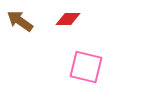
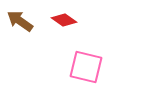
red diamond: moved 4 px left, 1 px down; rotated 35 degrees clockwise
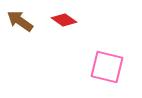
pink square: moved 21 px right
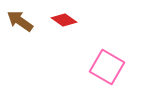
pink square: rotated 16 degrees clockwise
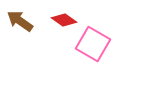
pink square: moved 14 px left, 23 px up
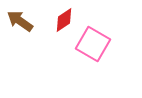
red diamond: rotated 70 degrees counterclockwise
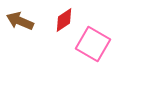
brown arrow: rotated 12 degrees counterclockwise
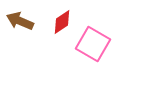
red diamond: moved 2 px left, 2 px down
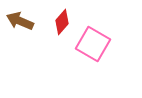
red diamond: rotated 15 degrees counterclockwise
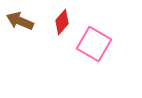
pink square: moved 1 px right
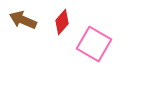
brown arrow: moved 3 px right, 1 px up
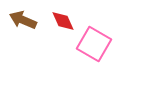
red diamond: moved 1 px right, 1 px up; rotated 65 degrees counterclockwise
